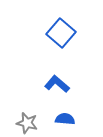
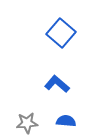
blue semicircle: moved 1 px right, 2 px down
gray star: rotated 20 degrees counterclockwise
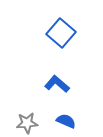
blue semicircle: rotated 18 degrees clockwise
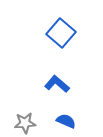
gray star: moved 2 px left
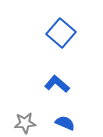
blue semicircle: moved 1 px left, 2 px down
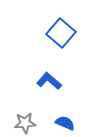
blue L-shape: moved 8 px left, 3 px up
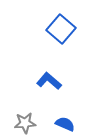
blue square: moved 4 px up
blue semicircle: moved 1 px down
